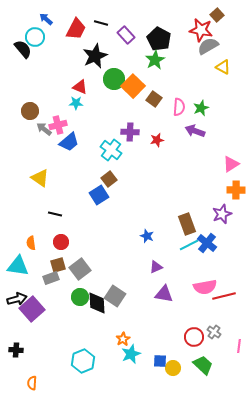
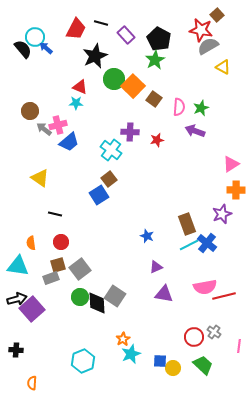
blue arrow at (46, 19): moved 29 px down
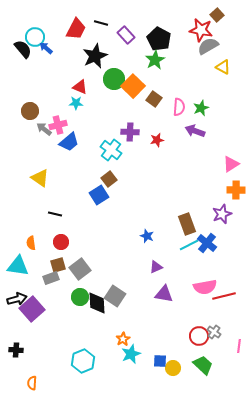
red circle at (194, 337): moved 5 px right, 1 px up
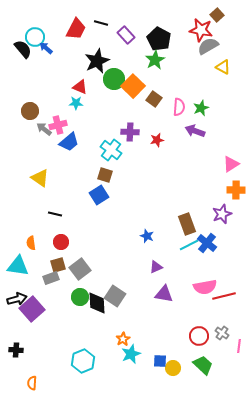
black star at (95, 56): moved 2 px right, 5 px down
brown square at (109, 179): moved 4 px left, 4 px up; rotated 35 degrees counterclockwise
gray cross at (214, 332): moved 8 px right, 1 px down
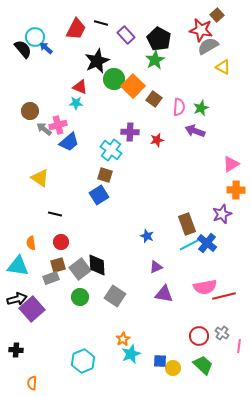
black diamond at (97, 303): moved 38 px up
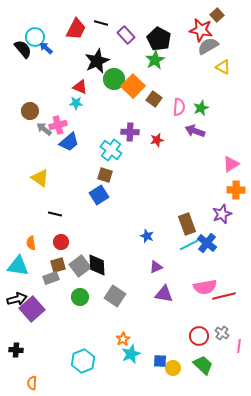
gray square at (80, 269): moved 3 px up
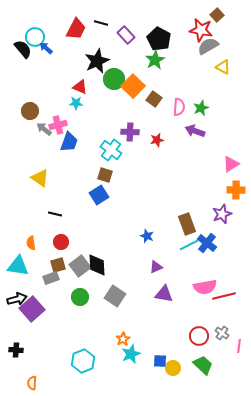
blue trapezoid at (69, 142): rotated 30 degrees counterclockwise
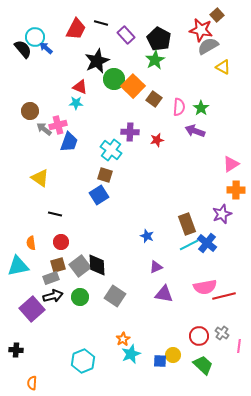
green star at (201, 108): rotated 14 degrees counterclockwise
cyan triangle at (18, 266): rotated 20 degrees counterclockwise
black arrow at (17, 299): moved 36 px right, 3 px up
yellow circle at (173, 368): moved 13 px up
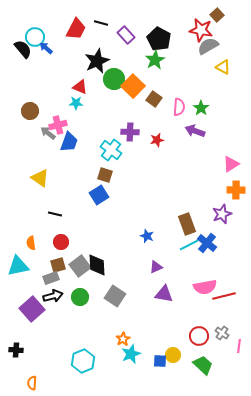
gray arrow at (44, 129): moved 4 px right, 4 px down
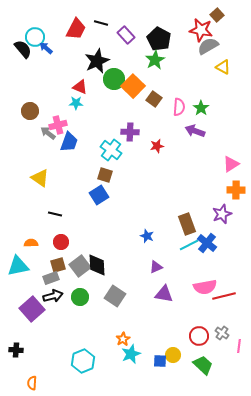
red star at (157, 140): moved 6 px down
orange semicircle at (31, 243): rotated 96 degrees clockwise
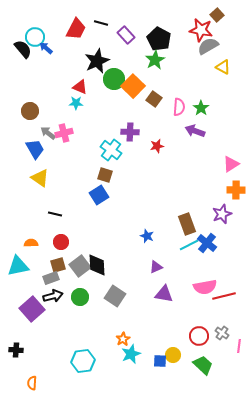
pink cross at (58, 125): moved 6 px right, 8 px down
blue trapezoid at (69, 142): moved 34 px left, 7 px down; rotated 50 degrees counterclockwise
cyan hexagon at (83, 361): rotated 15 degrees clockwise
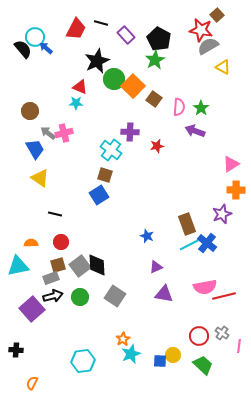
orange semicircle at (32, 383): rotated 24 degrees clockwise
